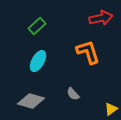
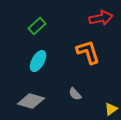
gray semicircle: moved 2 px right
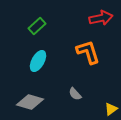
gray diamond: moved 1 px left, 1 px down
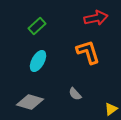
red arrow: moved 5 px left
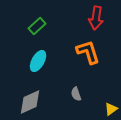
red arrow: rotated 110 degrees clockwise
gray semicircle: moved 1 px right; rotated 24 degrees clockwise
gray diamond: rotated 40 degrees counterclockwise
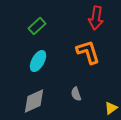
gray diamond: moved 4 px right, 1 px up
yellow triangle: moved 1 px up
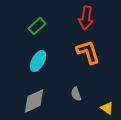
red arrow: moved 10 px left
yellow triangle: moved 4 px left; rotated 48 degrees counterclockwise
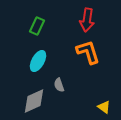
red arrow: moved 1 px right, 2 px down
green rectangle: rotated 24 degrees counterclockwise
gray semicircle: moved 17 px left, 9 px up
yellow triangle: moved 3 px left, 1 px up
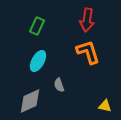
gray diamond: moved 4 px left
yellow triangle: moved 1 px right, 1 px up; rotated 24 degrees counterclockwise
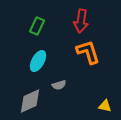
red arrow: moved 6 px left, 1 px down
gray semicircle: rotated 88 degrees counterclockwise
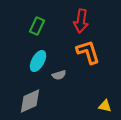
gray semicircle: moved 10 px up
